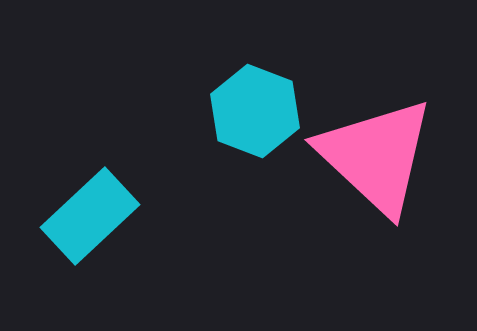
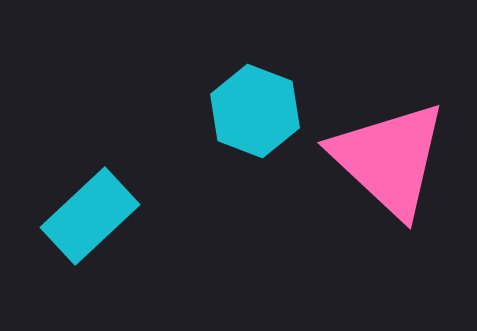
pink triangle: moved 13 px right, 3 px down
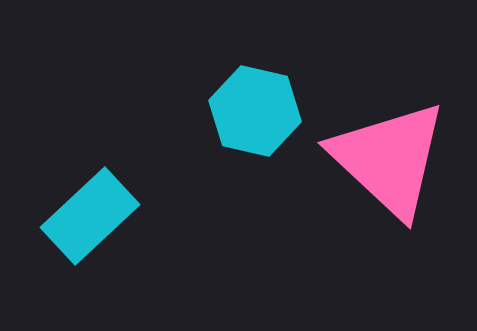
cyan hexagon: rotated 8 degrees counterclockwise
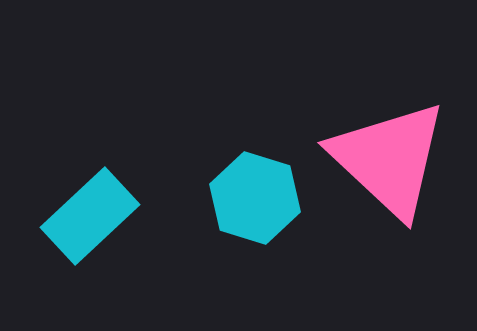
cyan hexagon: moved 87 px down; rotated 4 degrees clockwise
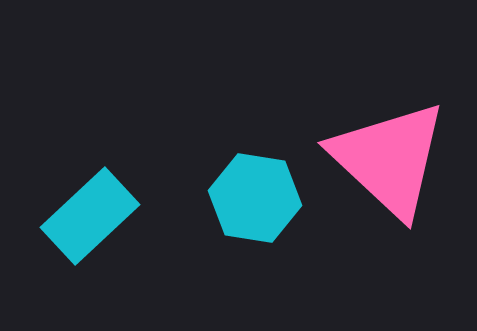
cyan hexagon: rotated 8 degrees counterclockwise
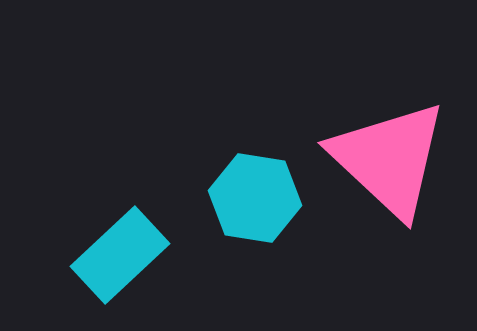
cyan rectangle: moved 30 px right, 39 px down
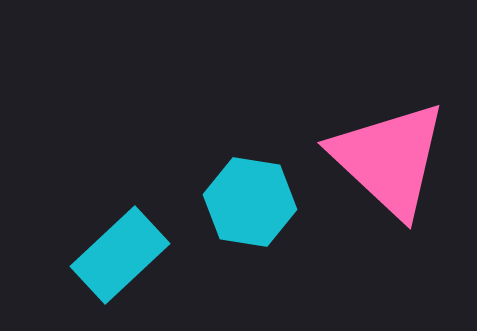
cyan hexagon: moved 5 px left, 4 px down
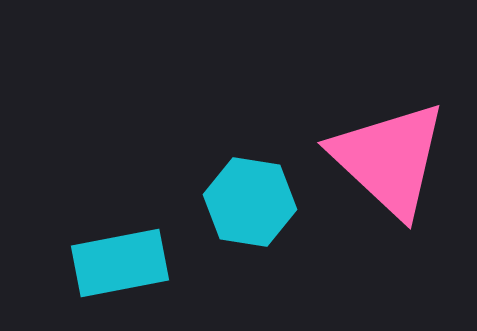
cyan rectangle: moved 8 px down; rotated 32 degrees clockwise
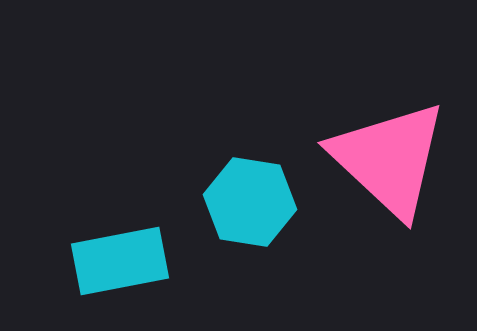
cyan rectangle: moved 2 px up
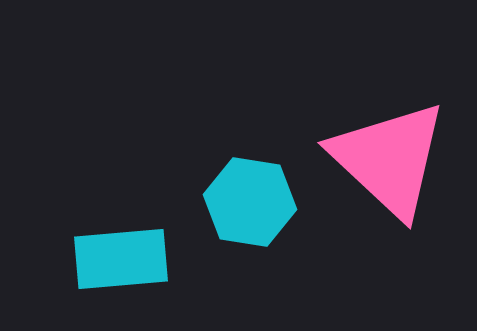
cyan rectangle: moved 1 px right, 2 px up; rotated 6 degrees clockwise
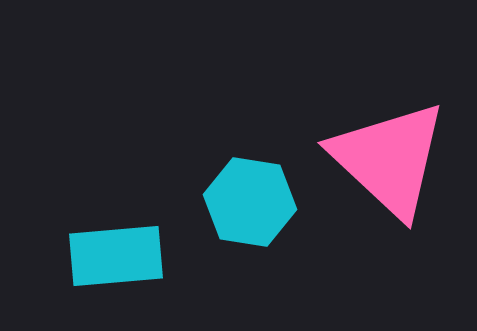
cyan rectangle: moved 5 px left, 3 px up
